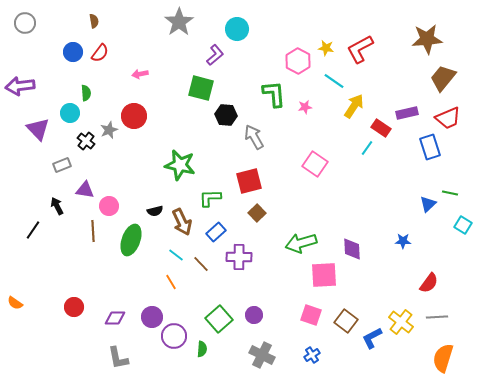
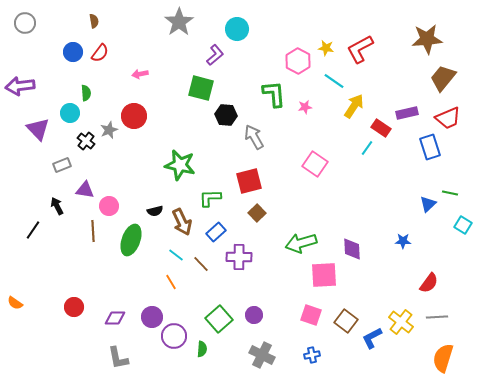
blue cross at (312, 355): rotated 21 degrees clockwise
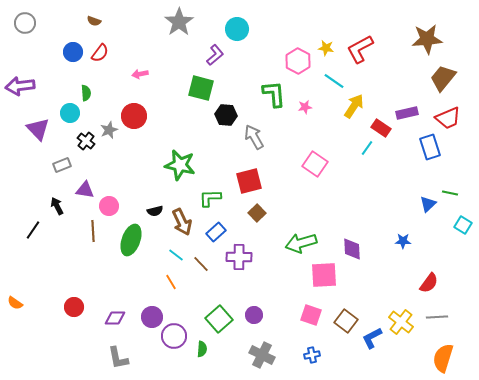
brown semicircle at (94, 21): rotated 120 degrees clockwise
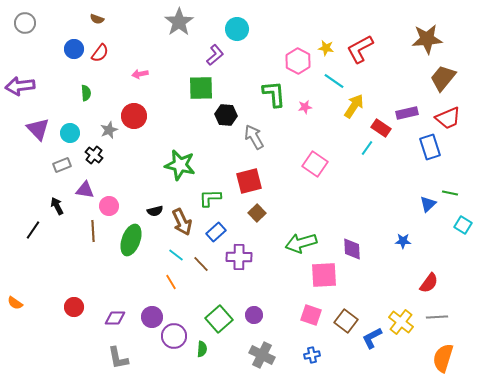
brown semicircle at (94, 21): moved 3 px right, 2 px up
blue circle at (73, 52): moved 1 px right, 3 px up
green square at (201, 88): rotated 16 degrees counterclockwise
cyan circle at (70, 113): moved 20 px down
black cross at (86, 141): moved 8 px right, 14 px down
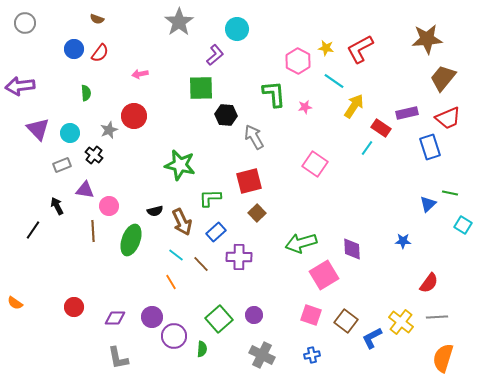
pink square at (324, 275): rotated 28 degrees counterclockwise
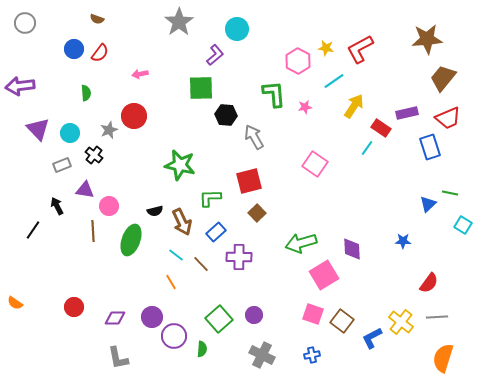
cyan line at (334, 81): rotated 70 degrees counterclockwise
pink square at (311, 315): moved 2 px right, 1 px up
brown square at (346, 321): moved 4 px left
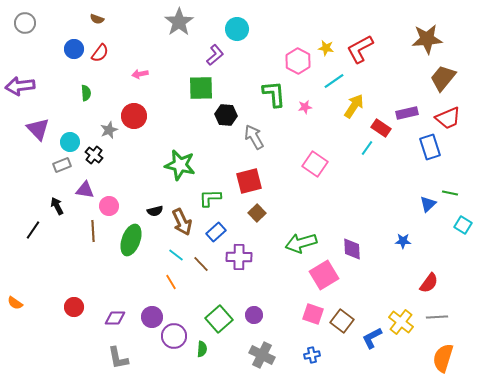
cyan circle at (70, 133): moved 9 px down
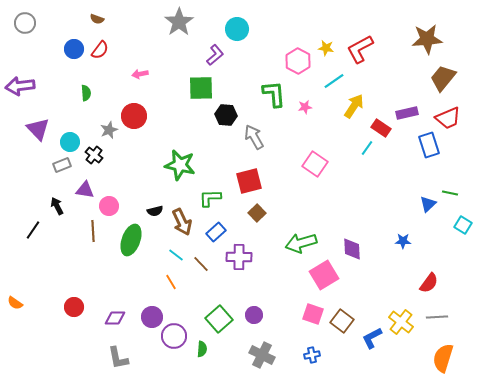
red semicircle at (100, 53): moved 3 px up
blue rectangle at (430, 147): moved 1 px left, 2 px up
